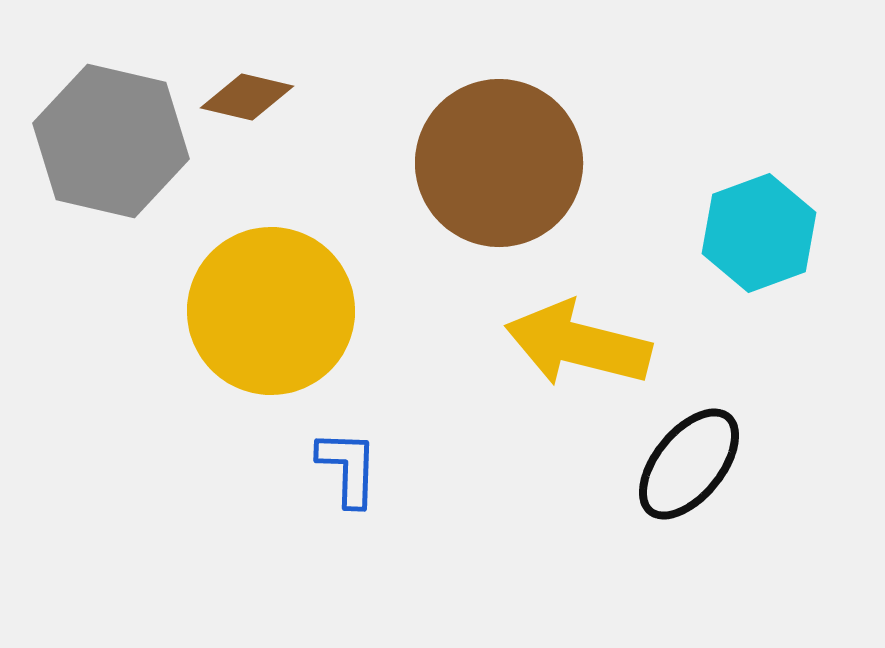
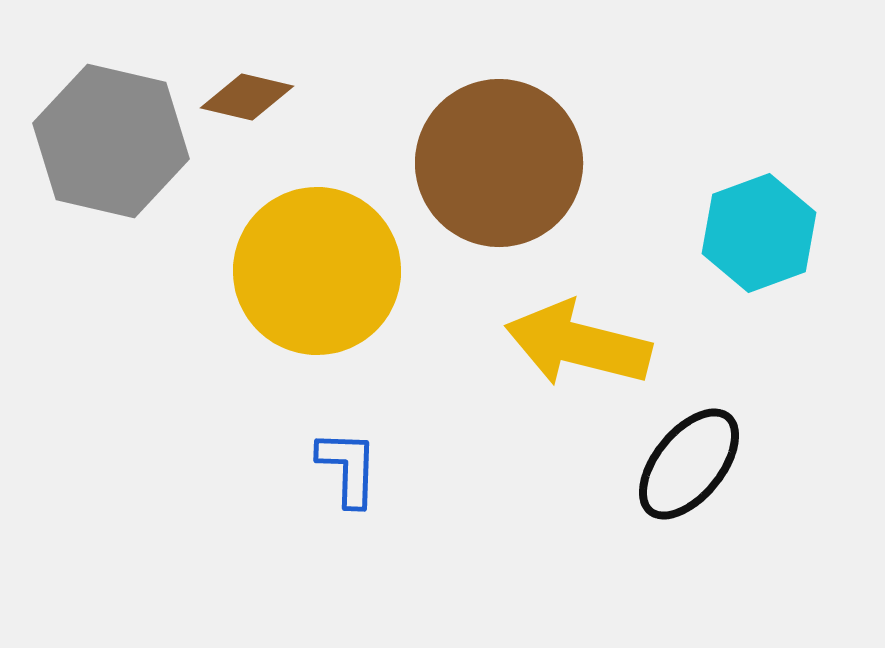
yellow circle: moved 46 px right, 40 px up
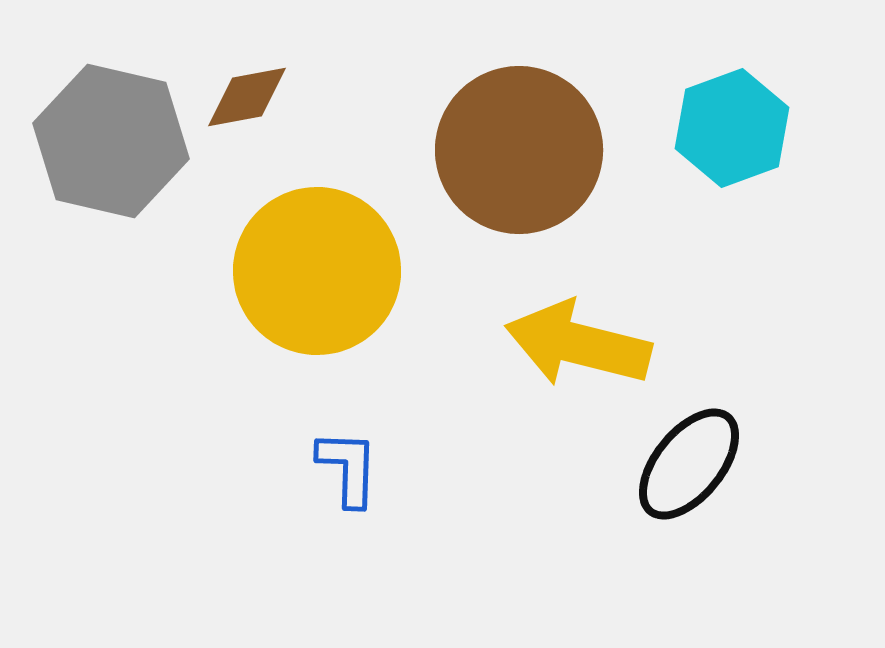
brown diamond: rotated 24 degrees counterclockwise
brown circle: moved 20 px right, 13 px up
cyan hexagon: moved 27 px left, 105 px up
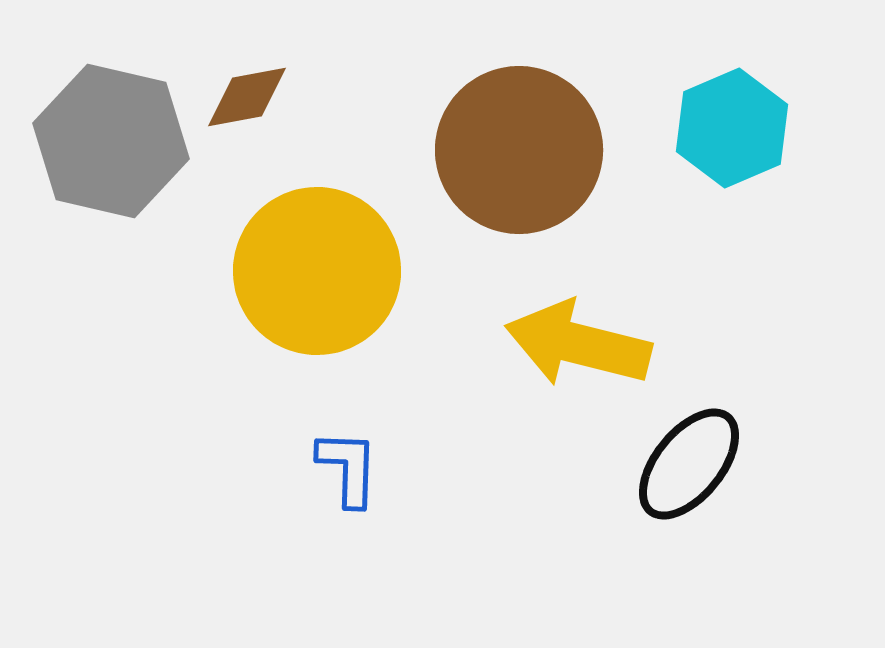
cyan hexagon: rotated 3 degrees counterclockwise
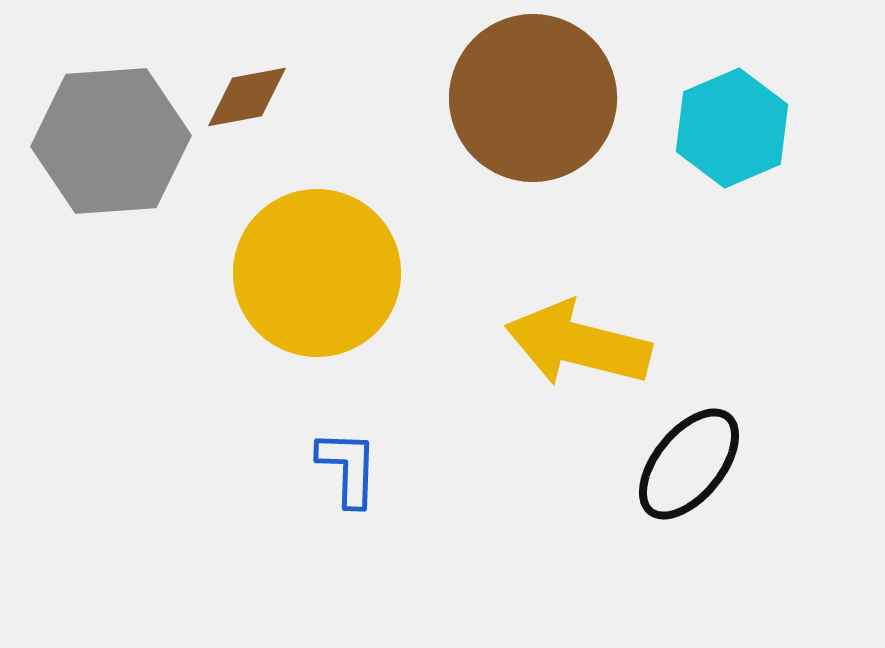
gray hexagon: rotated 17 degrees counterclockwise
brown circle: moved 14 px right, 52 px up
yellow circle: moved 2 px down
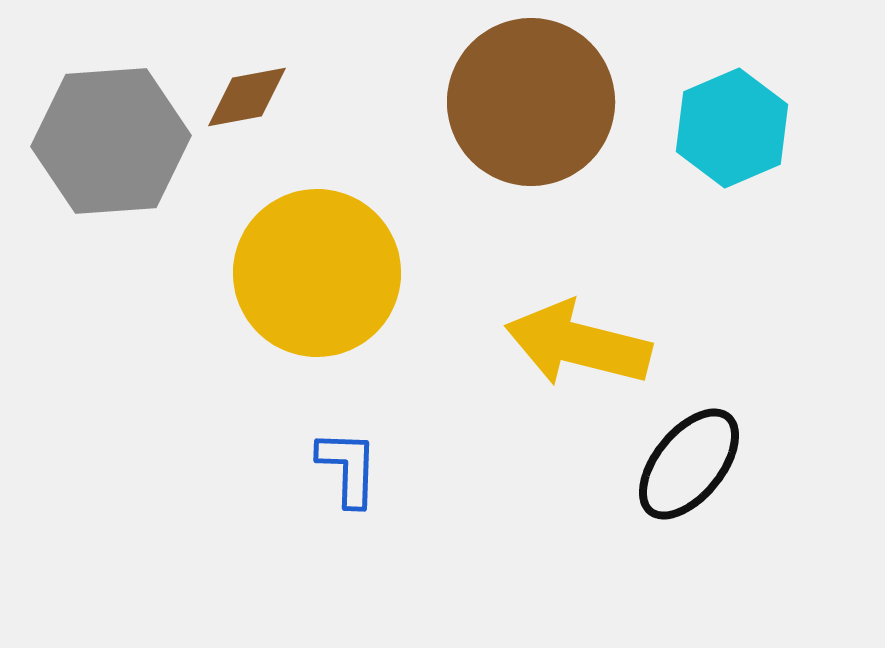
brown circle: moved 2 px left, 4 px down
